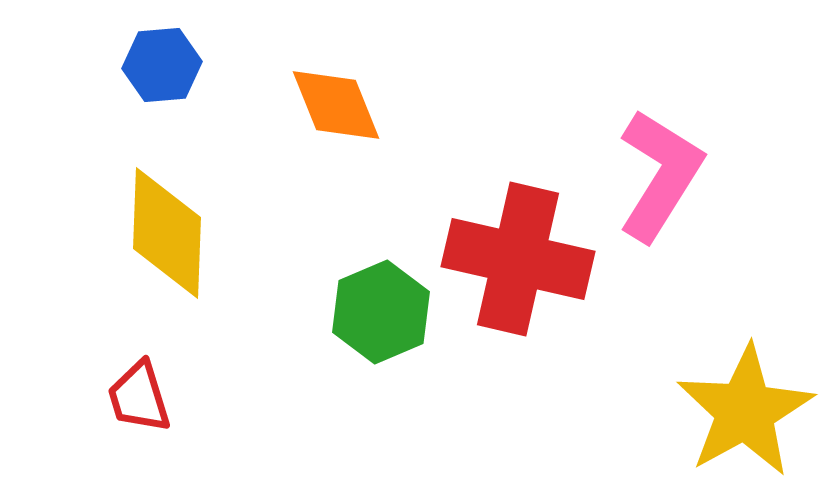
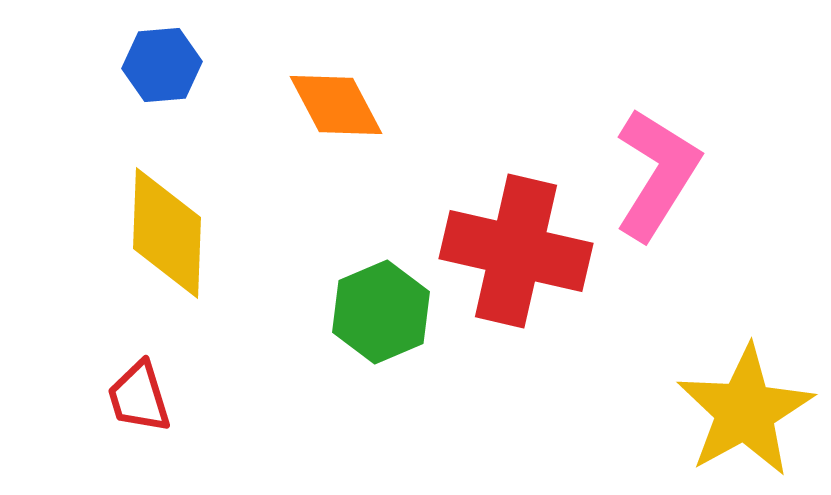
orange diamond: rotated 6 degrees counterclockwise
pink L-shape: moved 3 px left, 1 px up
red cross: moved 2 px left, 8 px up
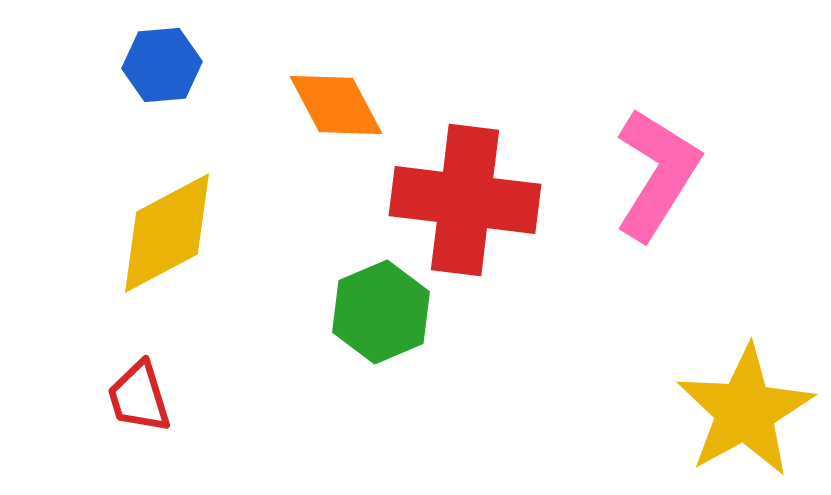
yellow diamond: rotated 60 degrees clockwise
red cross: moved 51 px left, 51 px up; rotated 6 degrees counterclockwise
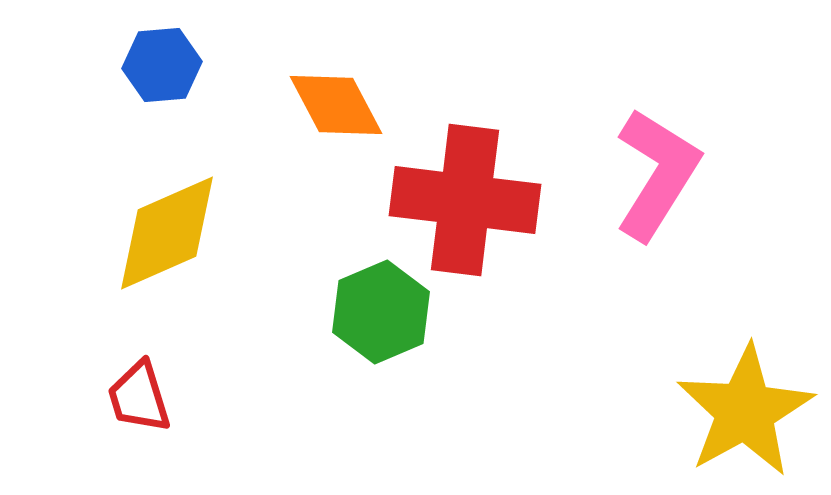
yellow diamond: rotated 4 degrees clockwise
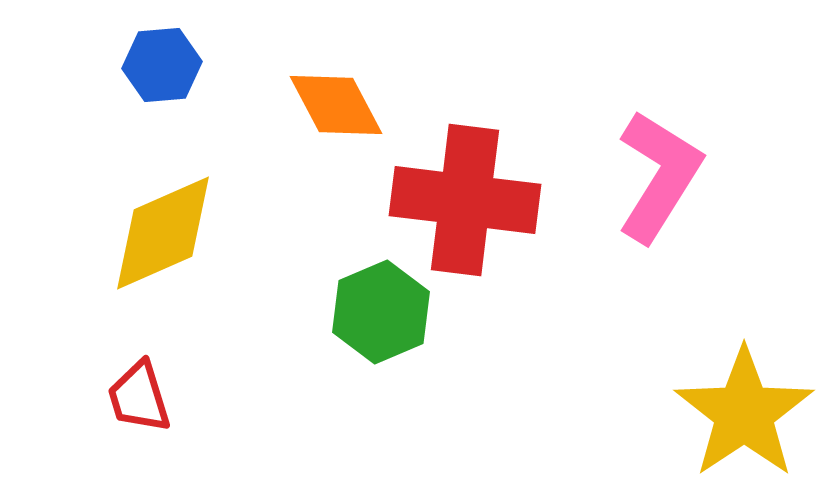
pink L-shape: moved 2 px right, 2 px down
yellow diamond: moved 4 px left
yellow star: moved 1 px left, 2 px down; rotated 5 degrees counterclockwise
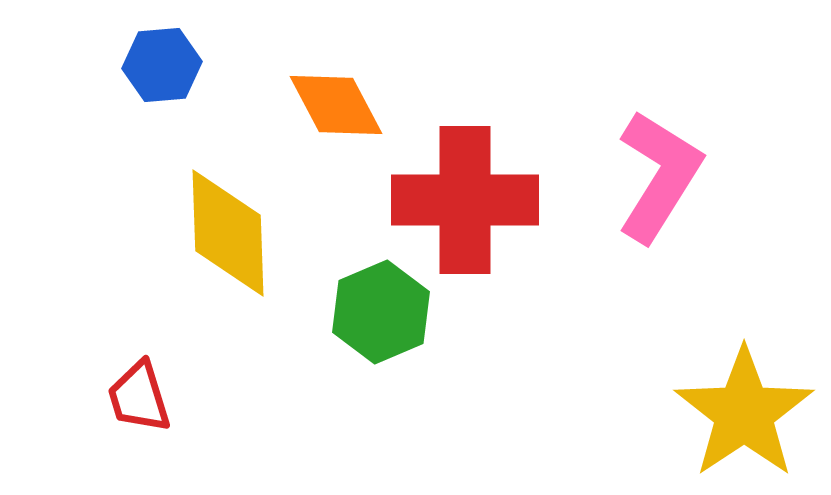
red cross: rotated 7 degrees counterclockwise
yellow diamond: moved 65 px right; rotated 68 degrees counterclockwise
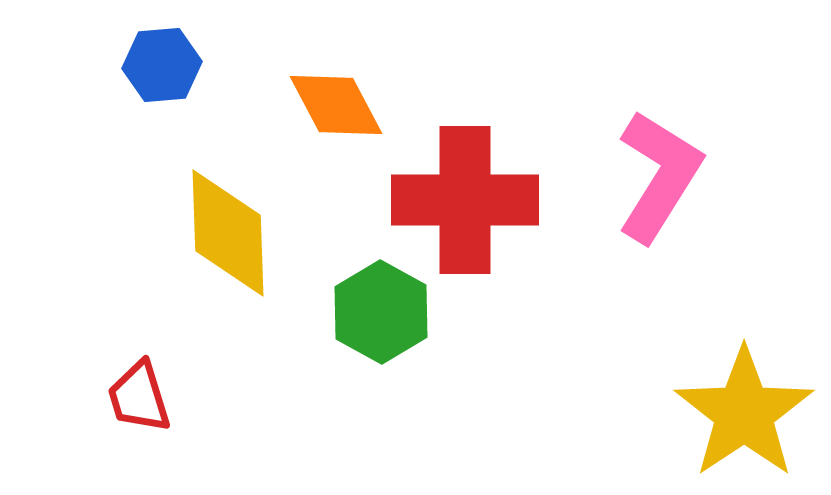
green hexagon: rotated 8 degrees counterclockwise
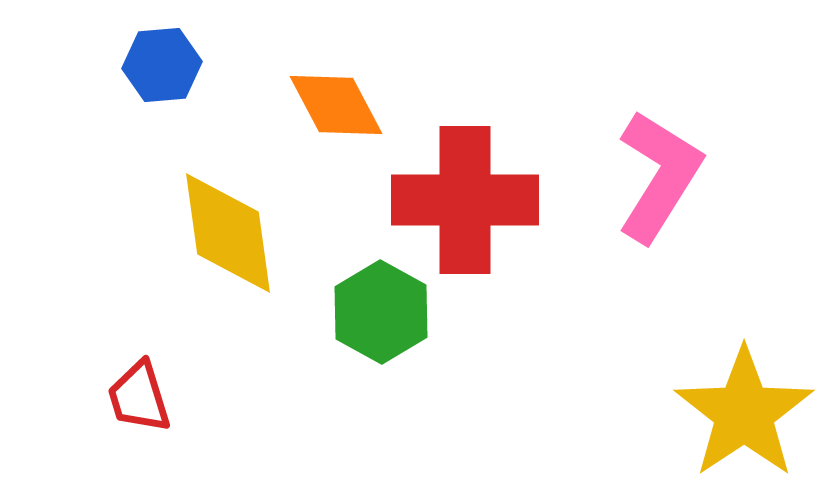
yellow diamond: rotated 6 degrees counterclockwise
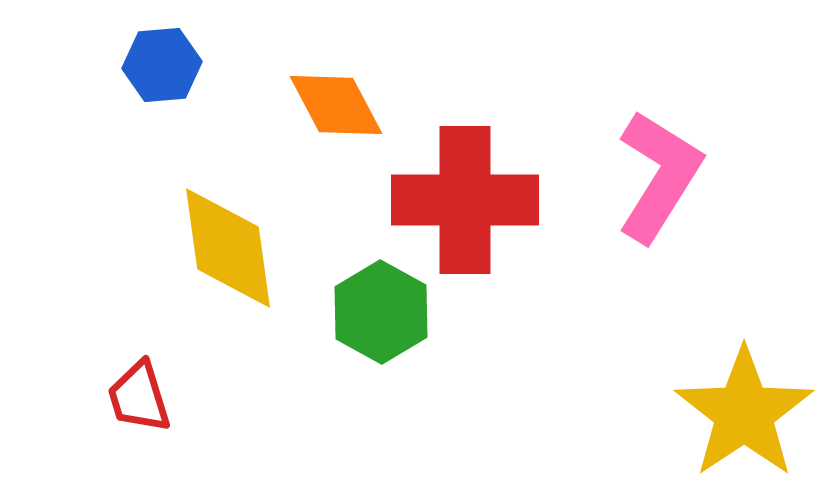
yellow diamond: moved 15 px down
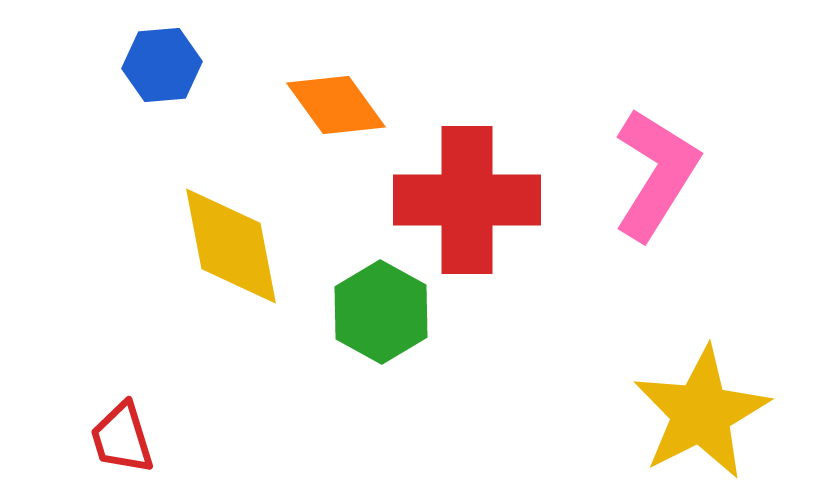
orange diamond: rotated 8 degrees counterclockwise
pink L-shape: moved 3 px left, 2 px up
red cross: moved 2 px right
yellow diamond: moved 3 px right, 2 px up; rotated 3 degrees counterclockwise
red trapezoid: moved 17 px left, 41 px down
yellow star: moved 43 px left; rotated 7 degrees clockwise
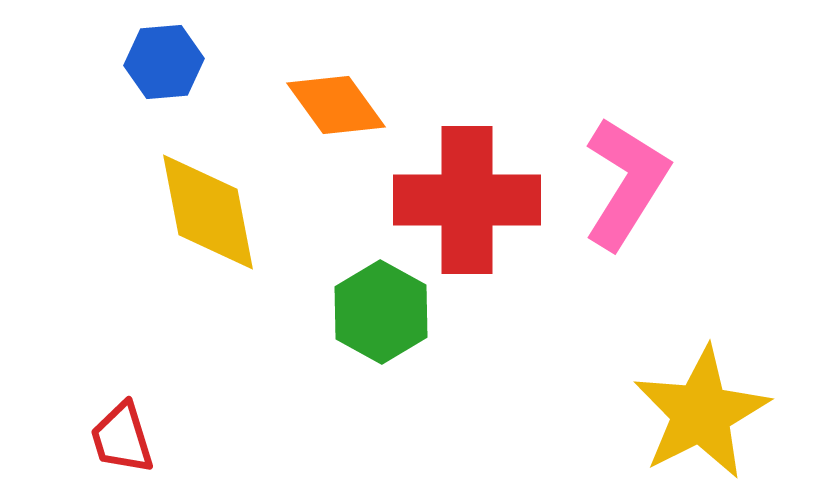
blue hexagon: moved 2 px right, 3 px up
pink L-shape: moved 30 px left, 9 px down
yellow diamond: moved 23 px left, 34 px up
